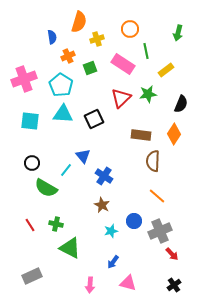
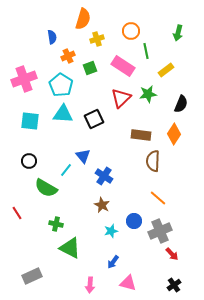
orange semicircle: moved 4 px right, 3 px up
orange circle: moved 1 px right, 2 px down
pink rectangle: moved 2 px down
black circle: moved 3 px left, 2 px up
orange line: moved 1 px right, 2 px down
red line: moved 13 px left, 12 px up
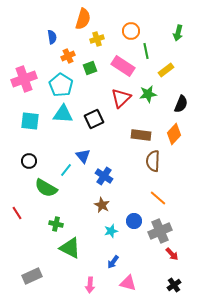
orange diamond: rotated 10 degrees clockwise
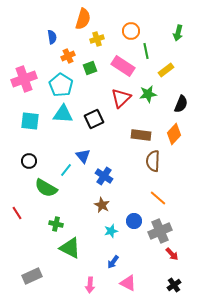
pink triangle: rotated 12 degrees clockwise
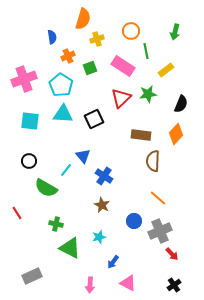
green arrow: moved 3 px left, 1 px up
orange diamond: moved 2 px right
cyan star: moved 12 px left, 6 px down
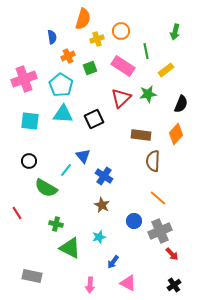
orange circle: moved 10 px left
gray rectangle: rotated 36 degrees clockwise
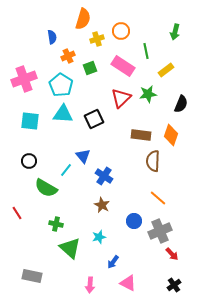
orange diamond: moved 5 px left, 1 px down; rotated 25 degrees counterclockwise
green triangle: rotated 15 degrees clockwise
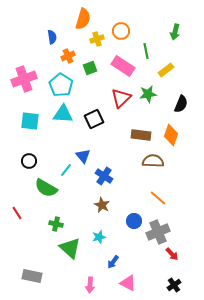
brown semicircle: rotated 90 degrees clockwise
gray cross: moved 2 px left, 1 px down
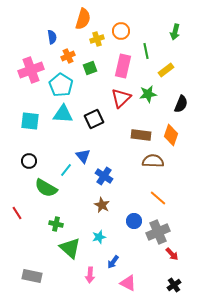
pink rectangle: rotated 70 degrees clockwise
pink cross: moved 7 px right, 9 px up
pink arrow: moved 10 px up
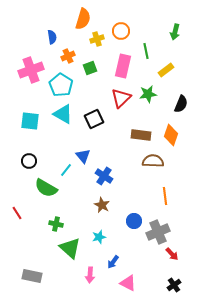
cyan triangle: rotated 25 degrees clockwise
orange line: moved 7 px right, 2 px up; rotated 42 degrees clockwise
